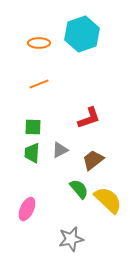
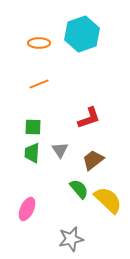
gray triangle: rotated 36 degrees counterclockwise
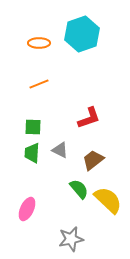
gray triangle: rotated 30 degrees counterclockwise
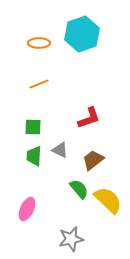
green trapezoid: moved 2 px right, 3 px down
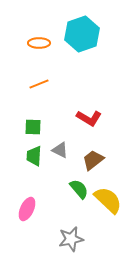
red L-shape: rotated 50 degrees clockwise
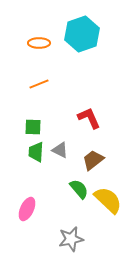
red L-shape: rotated 145 degrees counterclockwise
green trapezoid: moved 2 px right, 4 px up
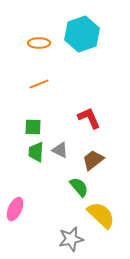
green semicircle: moved 2 px up
yellow semicircle: moved 7 px left, 15 px down
pink ellipse: moved 12 px left
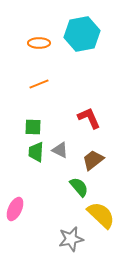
cyan hexagon: rotated 8 degrees clockwise
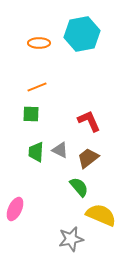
orange line: moved 2 px left, 3 px down
red L-shape: moved 3 px down
green square: moved 2 px left, 13 px up
brown trapezoid: moved 5 px left, 2 px up
yellow semicircle: rotated 20 degrees counterclockwise
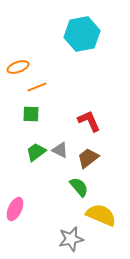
orange ellipse: moved 21 px left, 24 px down; rotated 20 degrees counterclockwise
green trapezoid: rotated 50 degrees clockwise
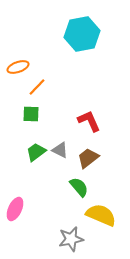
orange line: rotated 24 degrees counterclockwise
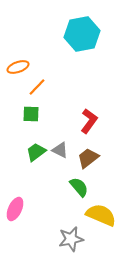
red L-shape: rotated 60 degrees clockwise
